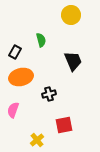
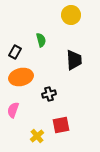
black trapezoid: moved 1 px right, 1 px up; rotated 20 degrees clockwise
red square: moved 3 px left
yellow cross: moved 4 px up
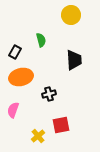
yellow cross: moved 1 px right
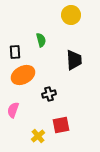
black rectangle: rotated 32 degrees counterclockwise
orange ellipse: moved 2 px right, 2 px up; rotated 15 degrees counterclockwise
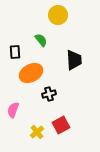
yellow circle: moved 13 px left
green semicircle: rotated 24 degrees counterclockwise
orange ellipse: moved 8 px right, 2 px up
red square: rotated 18 degrees counterclockwise
yellow cross: moved 1 px left, 4 px up
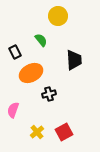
yellow circle: moved 1 px down
black rectangle: rotated 24 degrees counterclockwise
red square: moved 3 px right, 7 px down
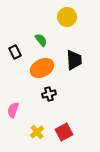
yellow circle: moved 9 px right, 1 px down
orange ellipse: moved 11 px right, 5 px up
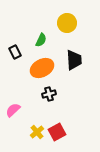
yellow circle: moved 6 px down
green semicircle: rotated 64 degrees clockwise
pink semicircle: rotated 28 degrees clockwise
red square: moved 7 px left
